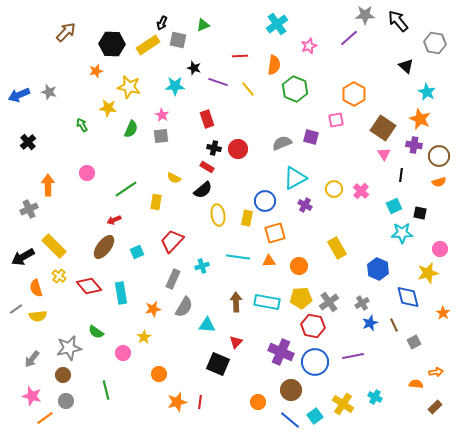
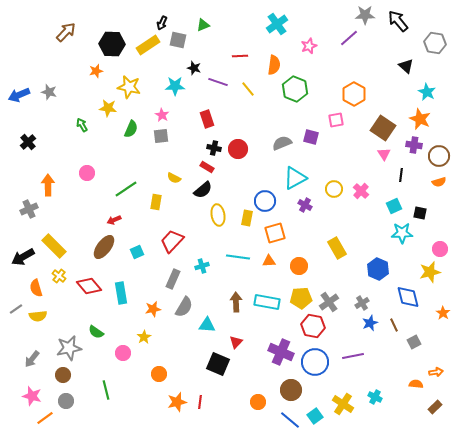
yellow star at (428, 273): moved 2 px right, 1 px up
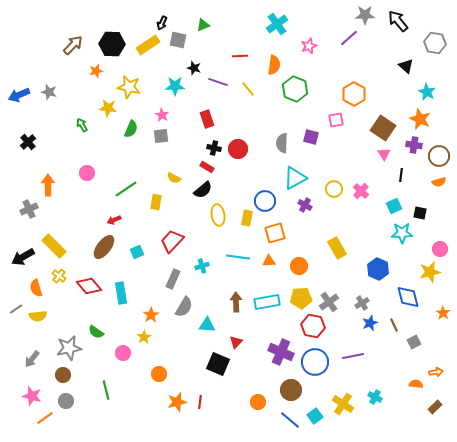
brown arrow at (66, 32): moved 7 px right, 13 px down
gray semicircle at (282, 143): rotated 66 degrees counterclockwise
cyan rectangle at (267, 302): rotated 20 degrees counterclockwise
orange star at (153, 309): moved 2 px left, 6 px down; rotated 21 degrees counterclockwise
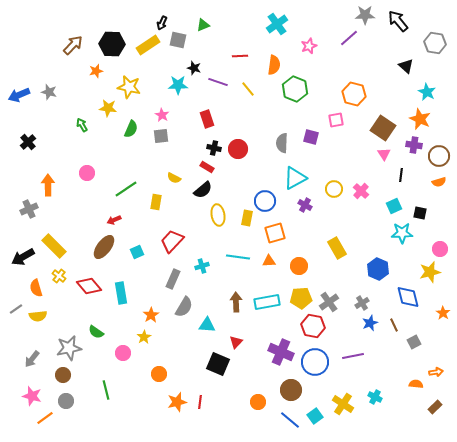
cyan star at (175, 86): moved 3 px right, 1 px up
orange hexagon at (354, 94): rotated 15 degrees counterclockwise
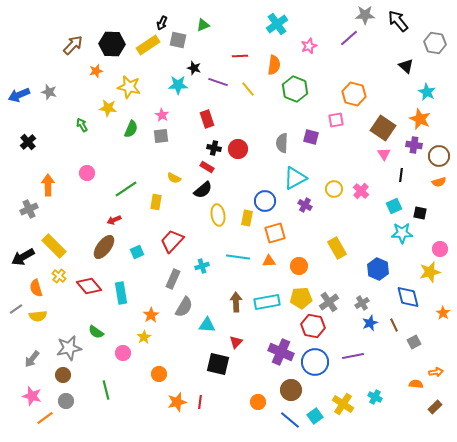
black square at (218, 364): rotated 10 degrees counterclockwise
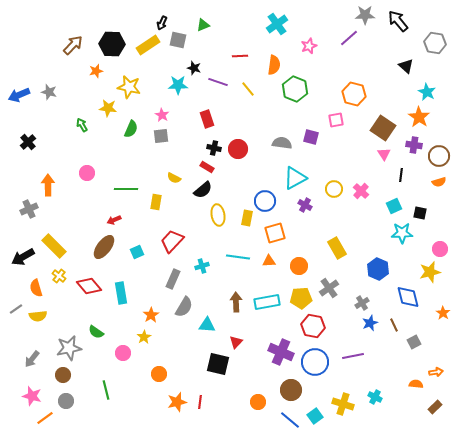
orange star at (420, 119): moved 1 px left, 2 px up; rotated 10 degrees clockwise
gray semicircle at (282, 143): rotated 96 degrees clockwise
green line at (126, 189): rotated 35 degrees clockwise
gray cross at (329, 302): moved 14 px up
yellow cross at (343, 404): rotated 15 degrees counterclockwise
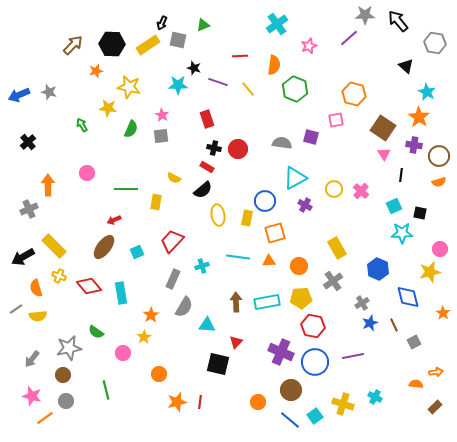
yellow cross at (59, 276): rotated 16 degrees counterclockwise
gray cross at (329, 288): moved 4 px right, 7 px up
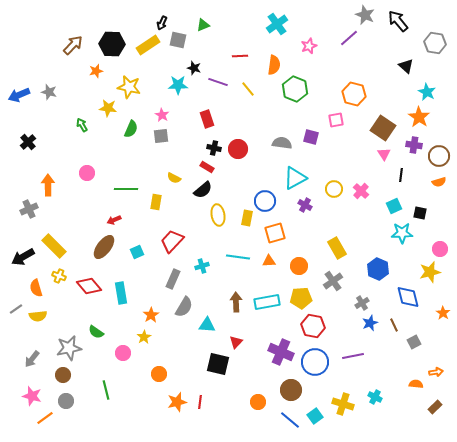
gray star at (365, 15): rotated 24 degrees clockwise
